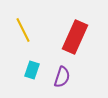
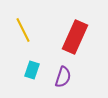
purple semicircle: moved 1 px right
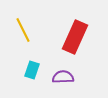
purple semicircle: rotated 110 degrees counterclockwise
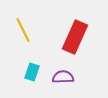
cyan rectangle: moved 2 px down
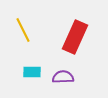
cyan rectangle: rotated 72 degrees clockwise
